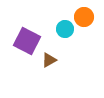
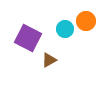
orange circle: moved 2 px right, 4 px down
purple square: moved 1 px right, 3 px up
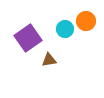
purple square: rotated 28 degrees clockwise
brown triangle: rotated 21 degrees clockwise
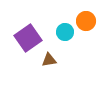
cyan circle: moved 3 px down
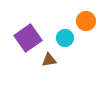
cyan circle: moved 6 px down
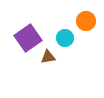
brown triangle: moved 1 px left, 3 px up
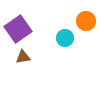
purple square: moved 10 px left, 9 px up
brown triangle: moved 25 px left
